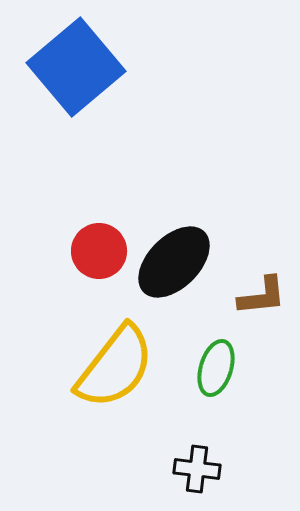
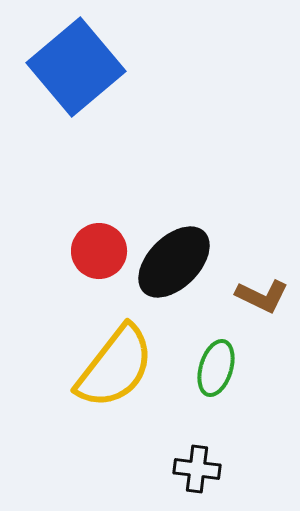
brown L-shape: rotated 32 degrees clockwise
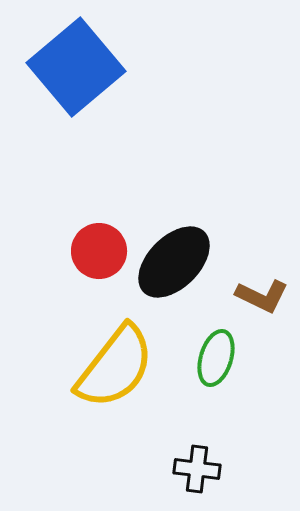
green ellipse: moved 10 px up
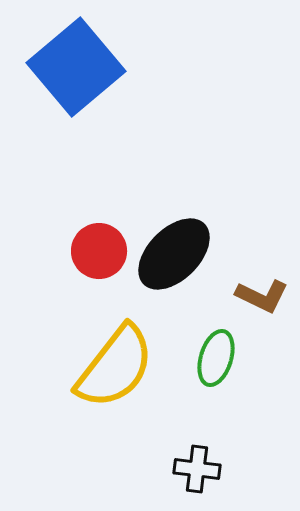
black ellipse: moved 8 px up
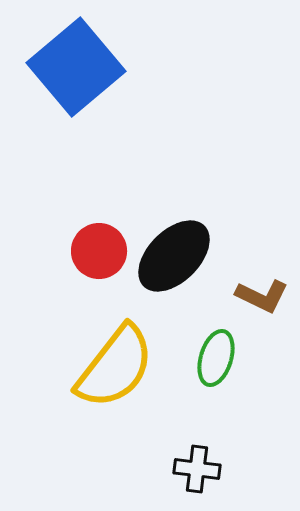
black ellipse: moved 2 px down
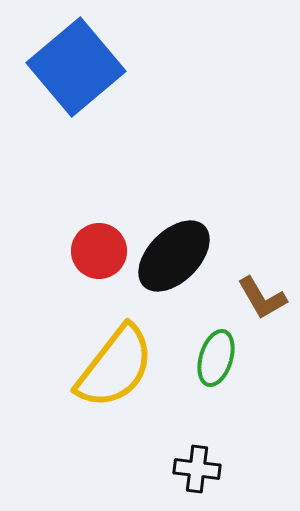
brown L-shape: moved 2 px down; rotated 34 degrees clockwise
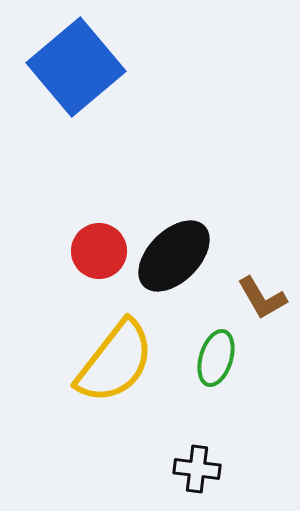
yellow semicircle: moved 5 px up
